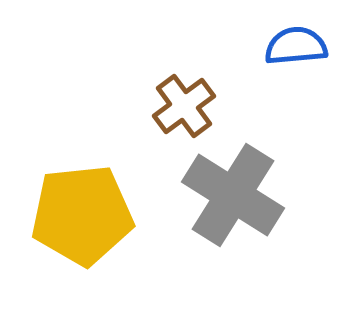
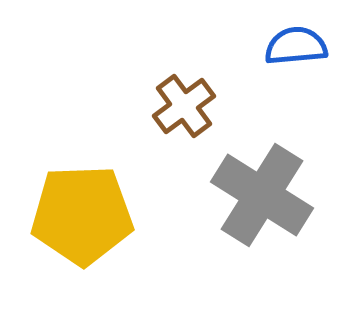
gray cross: moved 29 px right
yellow pentagon: rotated 4 degrees clockwise
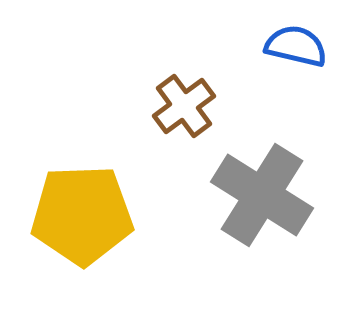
blue semicircle: rotated 18 degrees clockwise
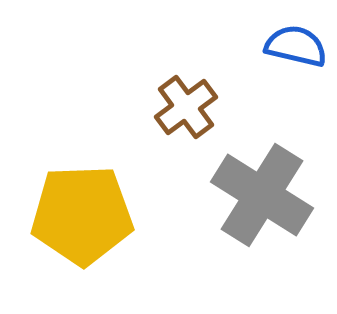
brown cross: moved 2 px right, 1 px down
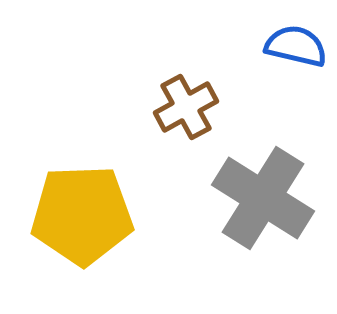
brown cross: rotated 8 degrees clockwise
gray cross: moved 1 px right, 3 px down
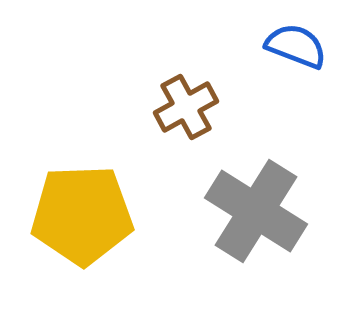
blue semicircle: rotated 8 degrees clockwise
gray cross: moved 7 px left, 13 px down
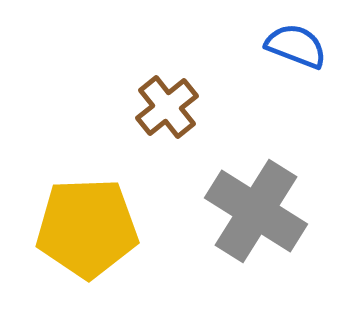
brown cross: moved 19 px left; rotated 10 degrees counterclockwise
yellow pentagon: moved 5 px right, 13 px down
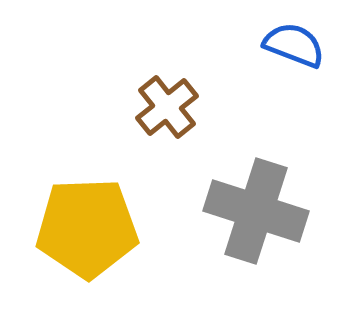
blue semicircle: moved 2 px left, 1 px up
gray cross: rotated 14 degrees counterclockwise
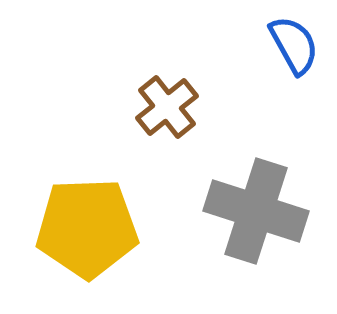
blue semicircle: rotated 40 degrees clockwise
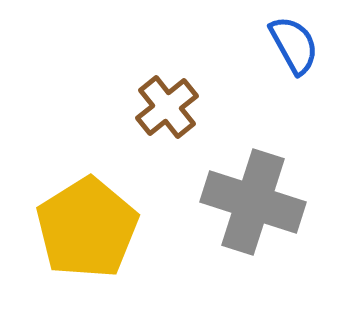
gray cross: moved 3 px left, 9 px up
yellow pentagon: rotated 30 degrees counterclockwise
